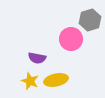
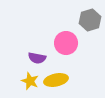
pink circle: moved 5 px left, 4 px down
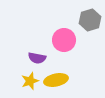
pink circle: moved 2 px left, 3 px up
yellow star: rotated 30 degrees clockwise
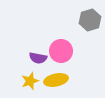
pink circle: moved 3 px left, 11 px down
purple semicircle: moved 1 px right
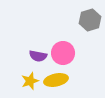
pink circle: moved 2 px right, 2 px down
purple semicircle: moved 2 px up
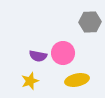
gray hexagon: moved 2 px down; rotated 15 degrees clockwise
yellow ellipse: moved 21 px right
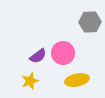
purple semicircle: rotated 48 degrees counterclockwise
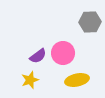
yellow star: moved 1 px up
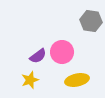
gray hexagon: moved 1 px right, 1 px up; rotated 10 degrees clockwise
pink circle: moved 1 px left, 1 px up
